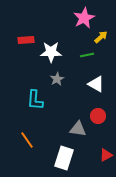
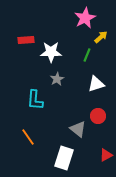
pink star: moved 1 px right
green line: rotated 56 degrees counterclockwise
white triangle: rotated 48 degrees counterclockwise
gray triangle: rotated 30 degrees clockwise
orange line: moved 1 px right, 3 px up
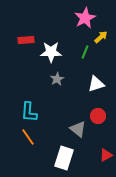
green line: moved 2 px left, 3 px up
cyan L-shape: moved 6 px left, 12 px down
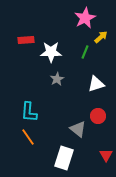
red triangle: rotated 32 degrees counterclockwise
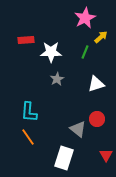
red circle: moved 1 px left, 3 px down
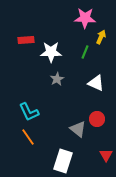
pink star: rotated 30 degrees clockwise
yellow arrow: rotated 24 degrees counterclockwise
white triangle: moved 1 px up; rotated 42 degrees clockwise
cyan L-shape: rotated 30 degrees counterclockwise
white rectangle: moved 1 px left, 3 px down
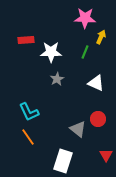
red circle: moved 1 px right
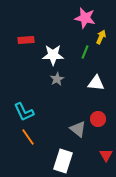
pink star: rotated 10 degrees clockwise
white star: moved 2 px right, 3 px down
white triangle: rotated 18 degrees counterclockwise
cyan L-shape: moved 5 px left
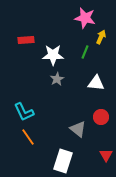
red circle: moved 3 px right, 2 px up
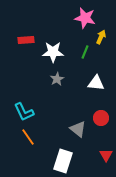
white star: moved 3 px up
red circle: moved 1 px down
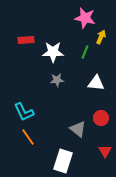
gray star: moved 1 px down; rotated 24 degrees clockwise
red triangle: moved 1 px left, 4 px up
